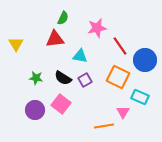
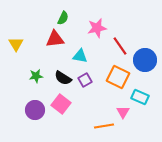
green star: moved 2 px up; rotated 16 degrees counterclockwise
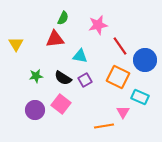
pink star: moved 1 px right, 3 px up
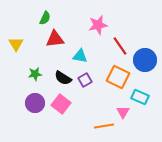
green semicircle: moved 18 px left
green star: moved 1 px left, 2 px up
purple circle: moved 7 px up
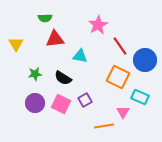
green semicircle: rotated 64 degrees clockwise
pink star: rotated 18 degrees counterclockwise
purple square: moved 20 px down
pink square: rotated 12 degrees counterclockwise
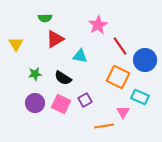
red triangle: rotated 24 degrees counterclockwise
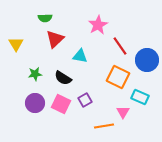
red triangle: rotated 12 degrees counterclockwise
blue circle: moved 2 px right
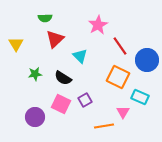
cyan triangle: rotated 35 degrees clockwise
purple circle: moved 14 px down
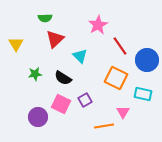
orange square: moved 2 px left, 1 px down
cyan rectangle: moved 3 px right, 3 px up; rotated 12 degrees counterclockwise
purple circle: moved 3 px right
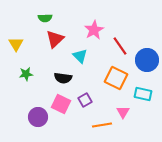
pink star: moved 4 px left, 5 px down
green star: moved 9 px left
black semicircle: rotated 24 degrees counterclockwise
orange line: moved 2 px left, 1 px up
